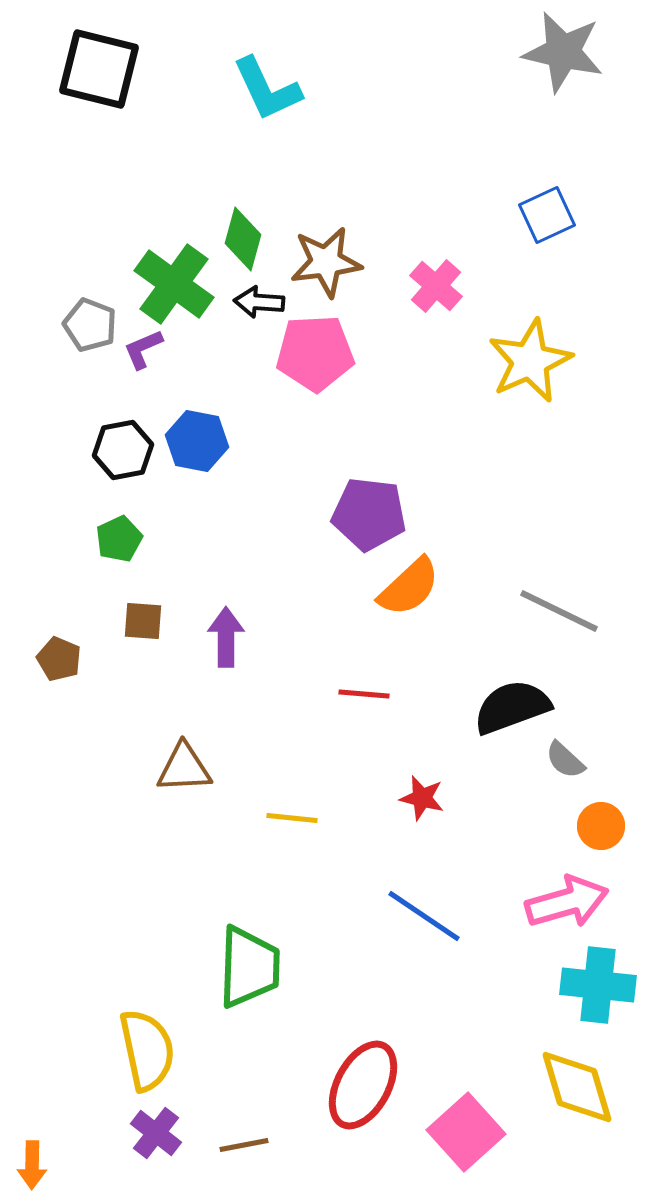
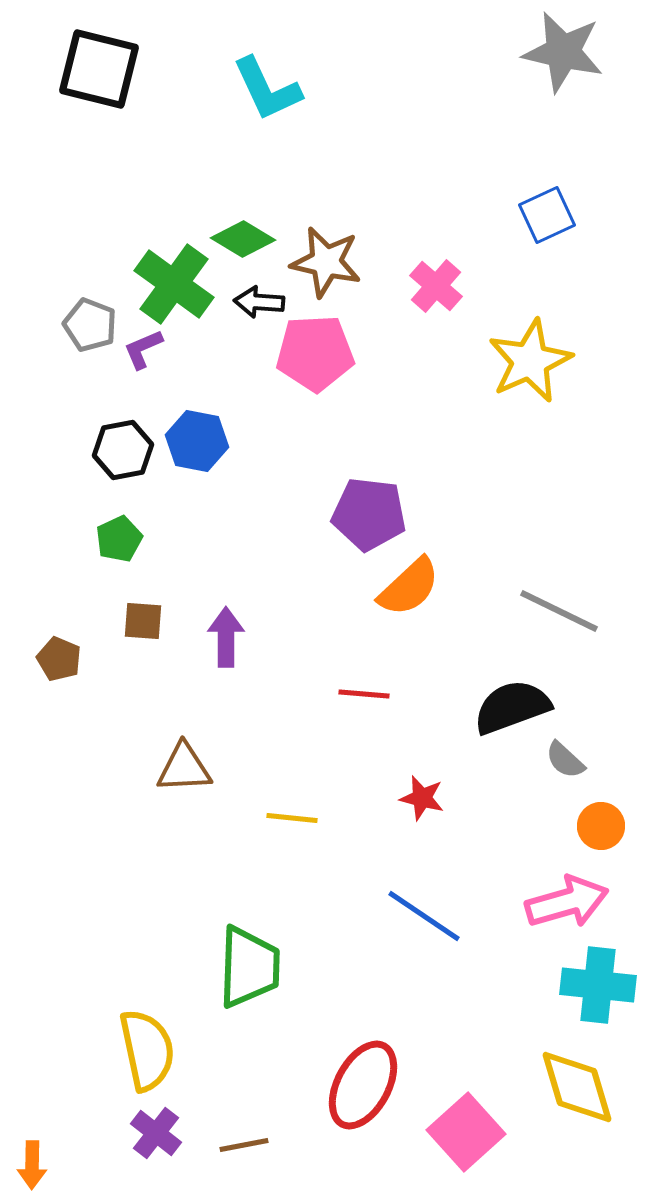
green diamond: rotated 74 degrees counterclockwise
brown star: rotated 20 degrees clockwise
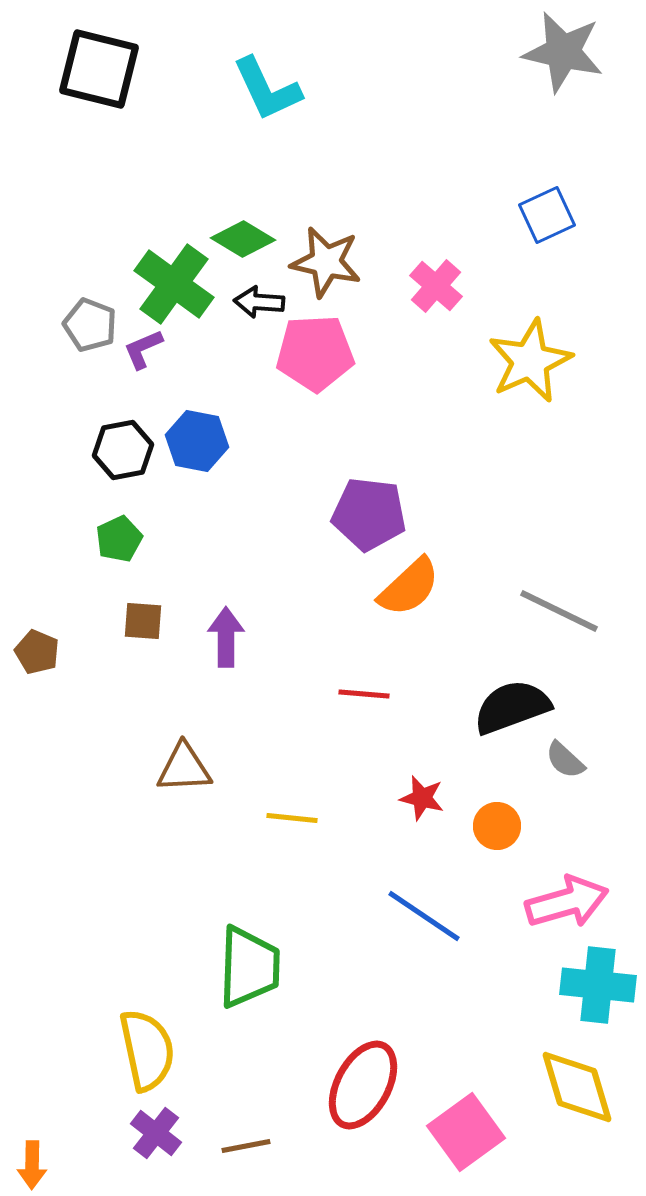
brown pentagon: moved 22 px left, 7 px up
orange circle: moved 104 px left
pink square: rotated 6 degrees clockwise
brown line: moved 2 px right, 1 px down
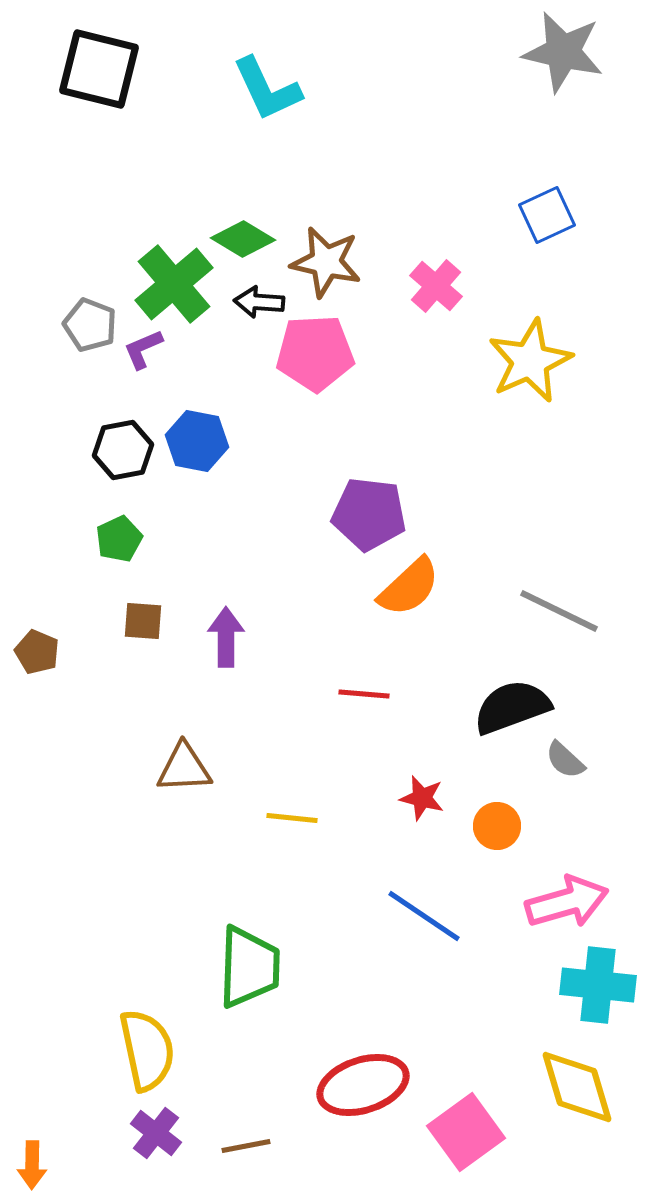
green cross: rotated 14 degrees clockwise
red ellipse: rotated 44 degrees clockwise
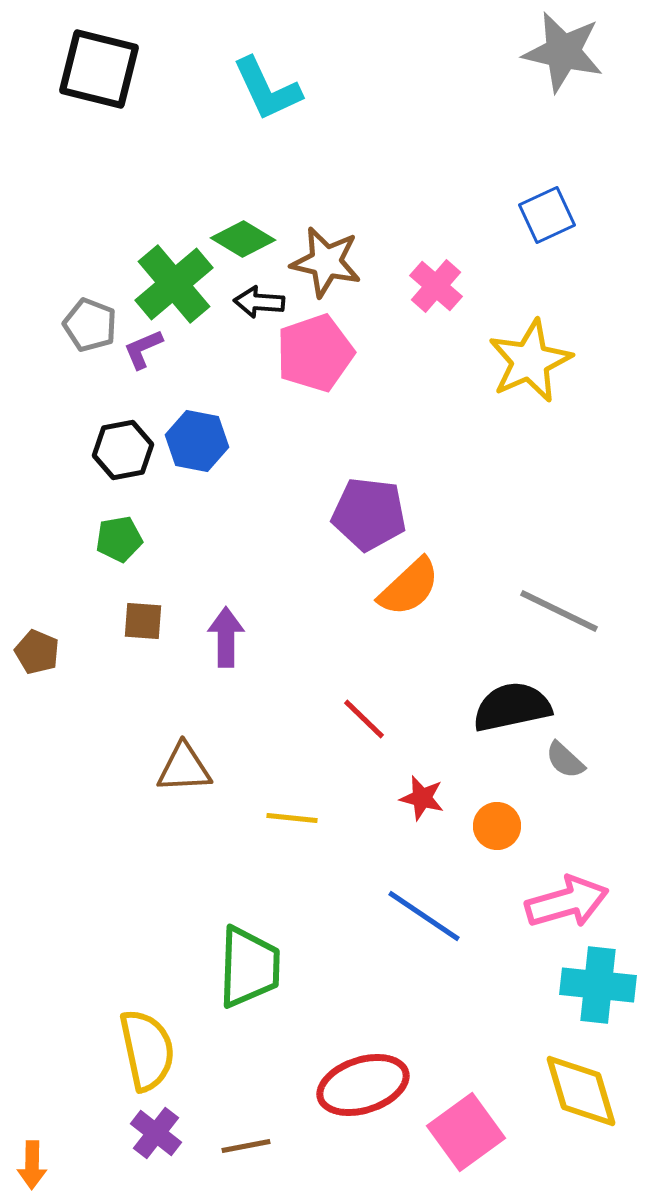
pink pentagon: rotated 16 degrees counterclockwise
green pentagon: rotated 15 degrees clockwise
red line: moved 25 px down; rotated 39 degrees clockwise
black semicircle: rotated 8 degrees clockwise
yellow diamond: moved 4 px right, 4 px down
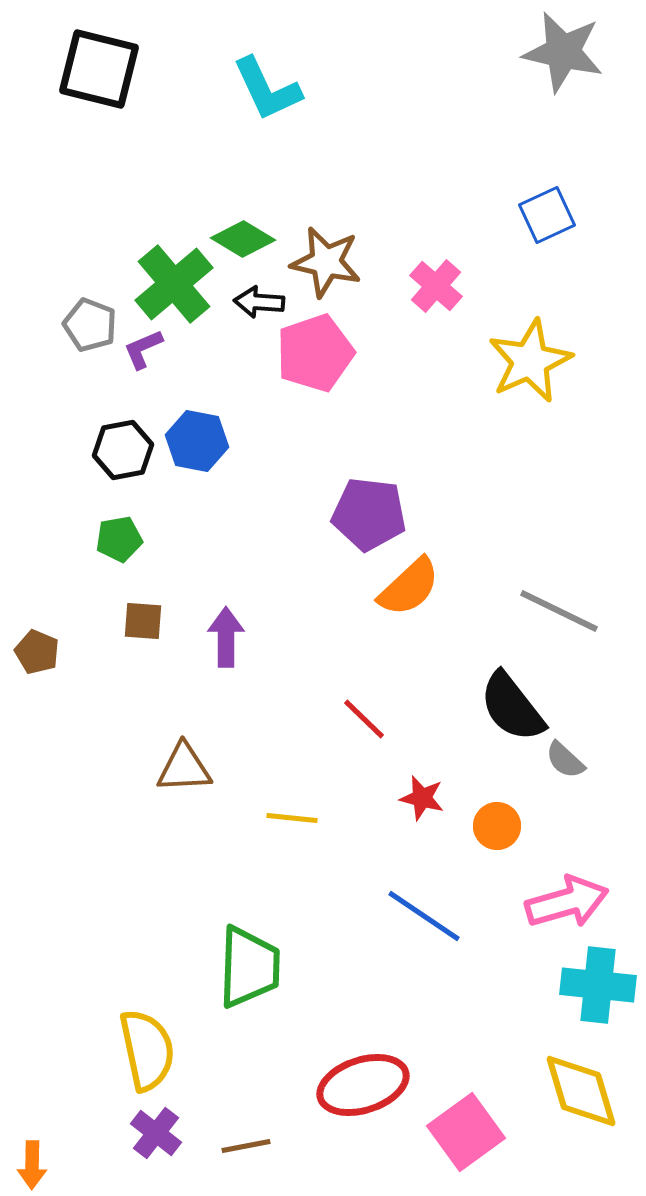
black semicircle: rotated 116 degrees counterclockwise
